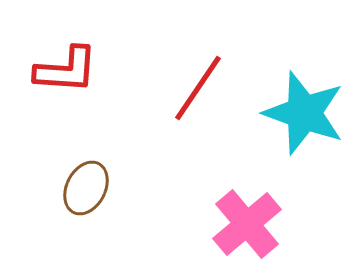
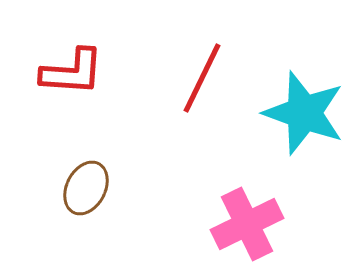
red L-shape: moved 6 px right, 2 px down
red line: moved 4 px right, 10 px up; rotated 8 degrees counterclockwise
pink cross: rotated 14 degrees clockwise
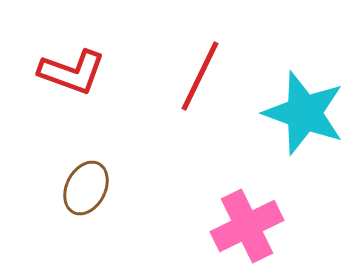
red L-shape: rotated 16 degrees clockwise
red line: moved 2 px left, 2 px up
pink cross: moved 2 px down
